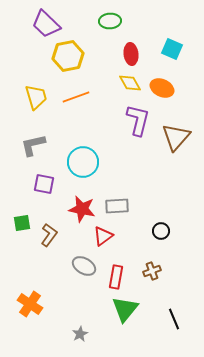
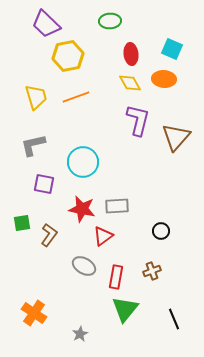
orange ellipse: moved 2 px right, 9 px up; rotated 20 degrees counterclockwise
orange cross: moved 4 px right, 9 px down
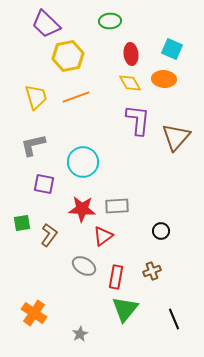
purple L-shape: rotated 8 degrees counterclockwise
red star: rotated 8 degrees counterclockwise
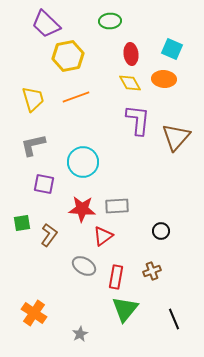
yellow trapezoid: moved 3 px left, 2 px down
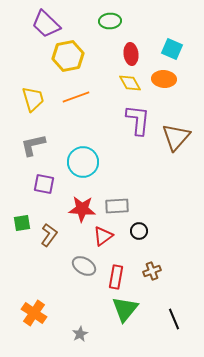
black circle: moved 22 px left
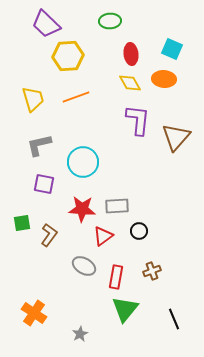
yellow hexagon: rotated 8 degrees clockwise
gray L-shape: moved 6 px right
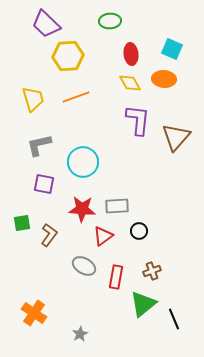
green triangle: moved 18 px right, 5 px up; rotated 12 degrees clockwise
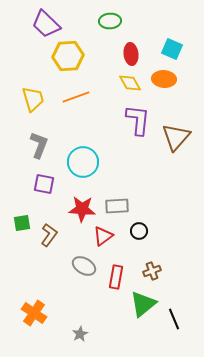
gray L-shape: rotated 124 degrees clockwise
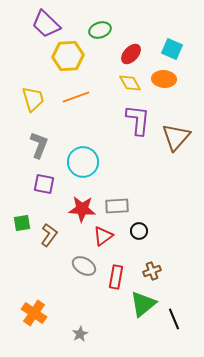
green ellipse: moved 10 px left, 9 px down; rotated 15 degrees counterclockwise
red ellipse: rotated 50 degrees clockwise
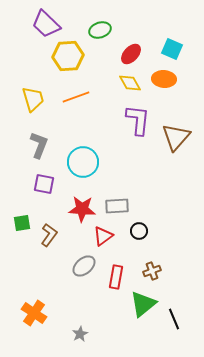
gray ellipse: rotated 70 degrees counterclockwise
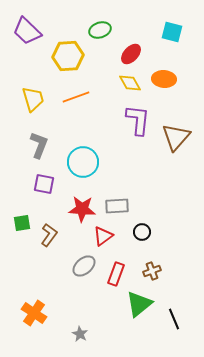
purple trapezoid: moved 19 px left, 7 px down
cyan square: moved 17 px up; rotated 10 degrees counterclockwise
black circle: moved 3 px right, 1 px down
red rectangle: moved 3 px up; rotated 10 degrees clockwise
green triangle: moved 4 px left
gray star: rotated 14 degrees counterclockwise
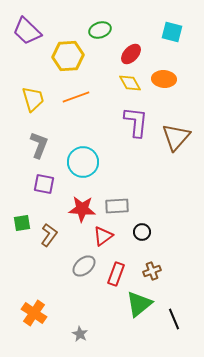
purple L-shape: moved 2 px left, 2 px down
